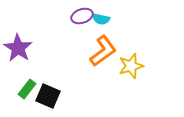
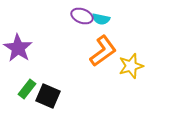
purple ellipse: rotated 40 degrees clockwise
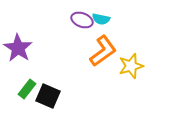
purple ellipse: moved 4 px down
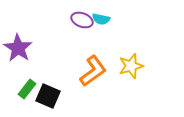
orange L-shape: moved 10 px left, 20 px down
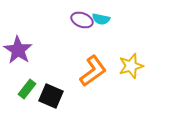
purple star: moved 2 px down
black square: moved 3 px right
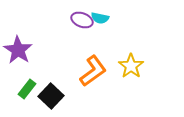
cyan semicircle: moved 1 px left, 1 px up
yellow star: rotated 20 degrees counterclockwise
black square: rotated 20 degrees clockwise
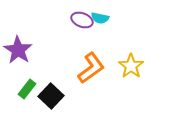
orange L-shape: moved 2 px left, 3 px up
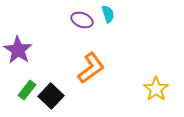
cyan semicircle: moved 8 px right, 4 px up; rotated 120 degrees counterclockwise
yellow star: moved 25 px right, 23 px down
green rectangle: moved 1 px down
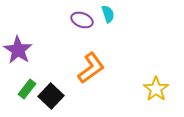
green rectangle: moved 1 px up
